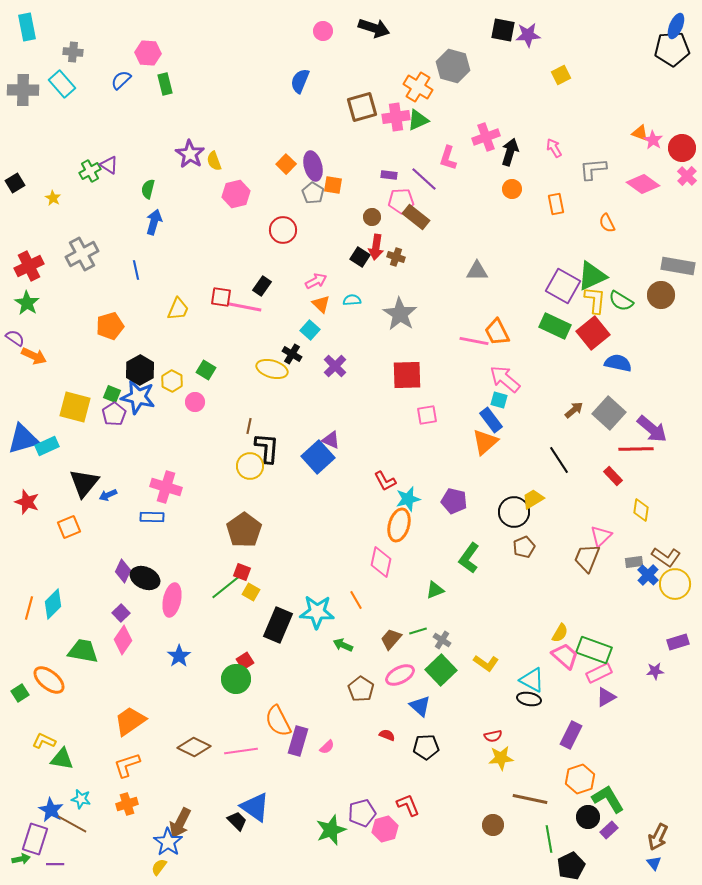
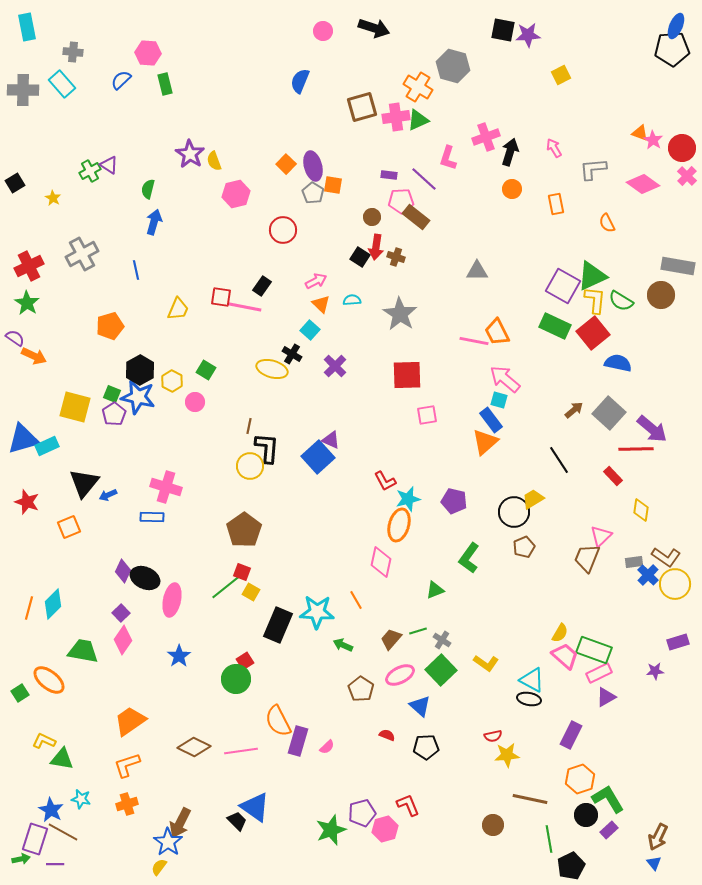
yellow star at (501, 758): moved 6 px right, 3 px up
black circle at (588, 817): moved 2 px left, 2 px up
brown line at (72, 824): moved 9 px left, 8 px down
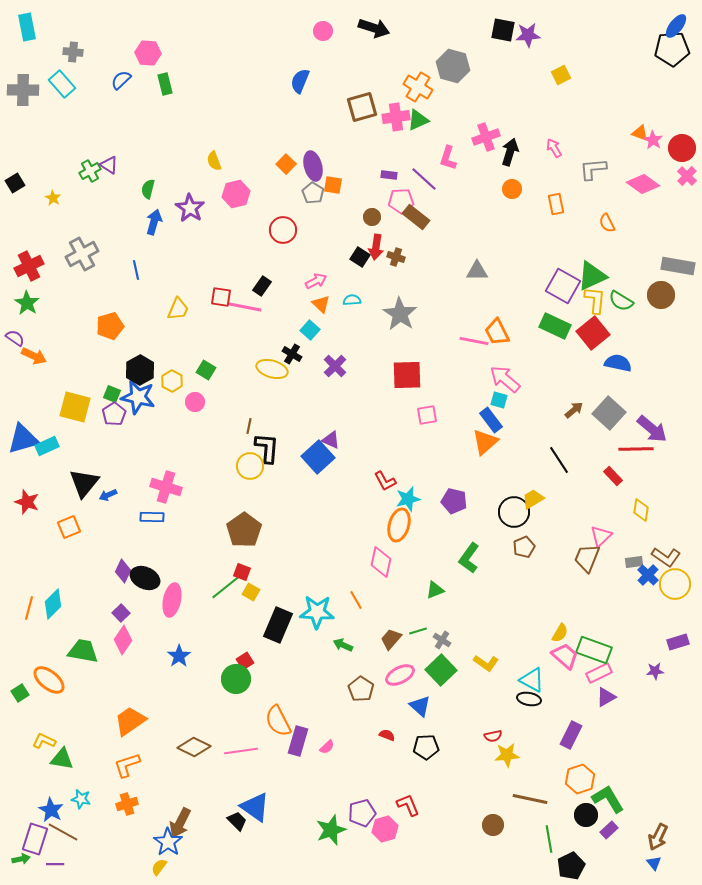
blue ellipse at (676, 26): rotated 15 degrees clockwise
purple star at (190, 154): moved 54 px down
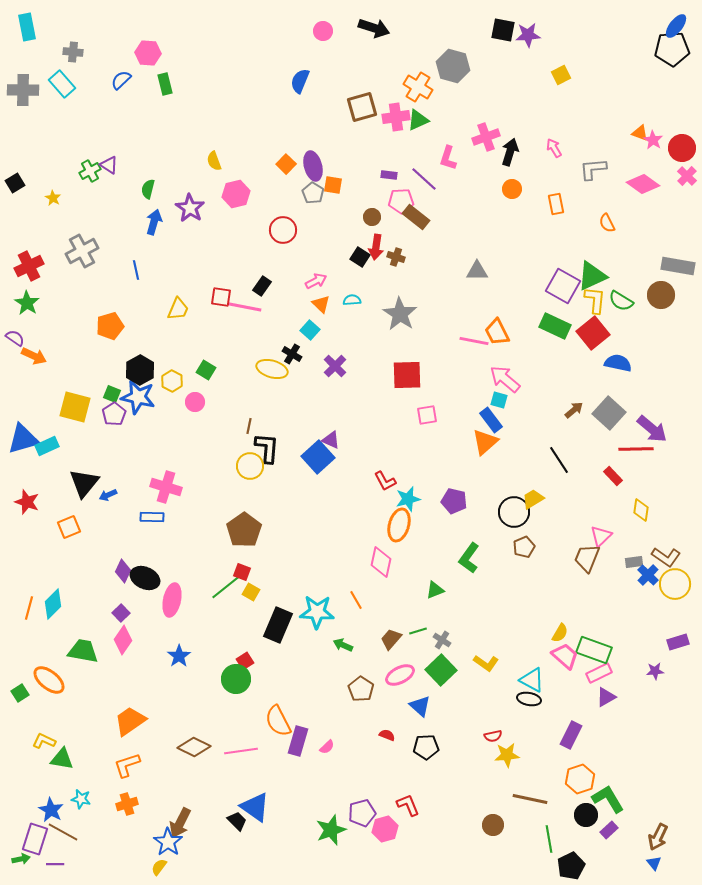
gray cross at (82, 254): moved 3 px up
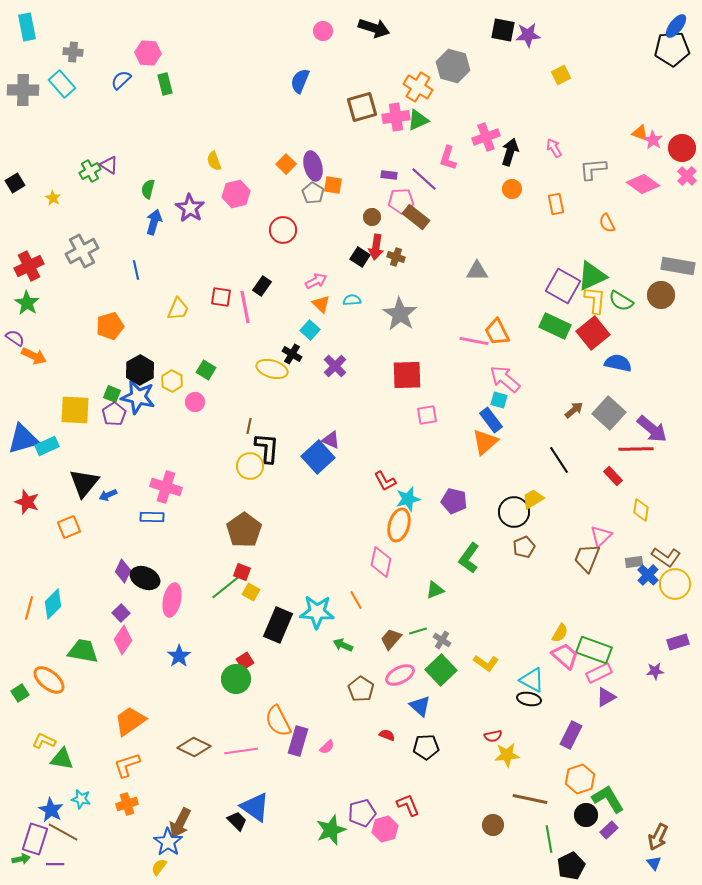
pink line at (245, 307): rotated 68 degrees clockwise
yellow square at (75, 407): moved 3 px down; rotated 12 degrees counterclockwise
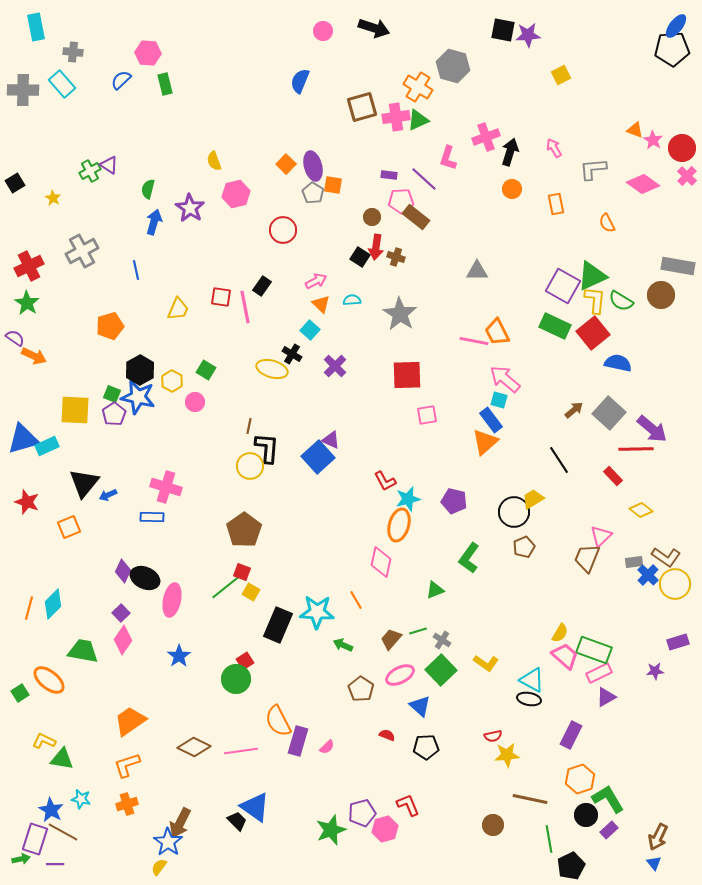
cyan rectangle at (27, 27): moved 9 px right
orange triangle at (640, 133): moved 5 px left, 3 px up
yellow diamond at (641, 510): rotated 60 degrees counterclockwise
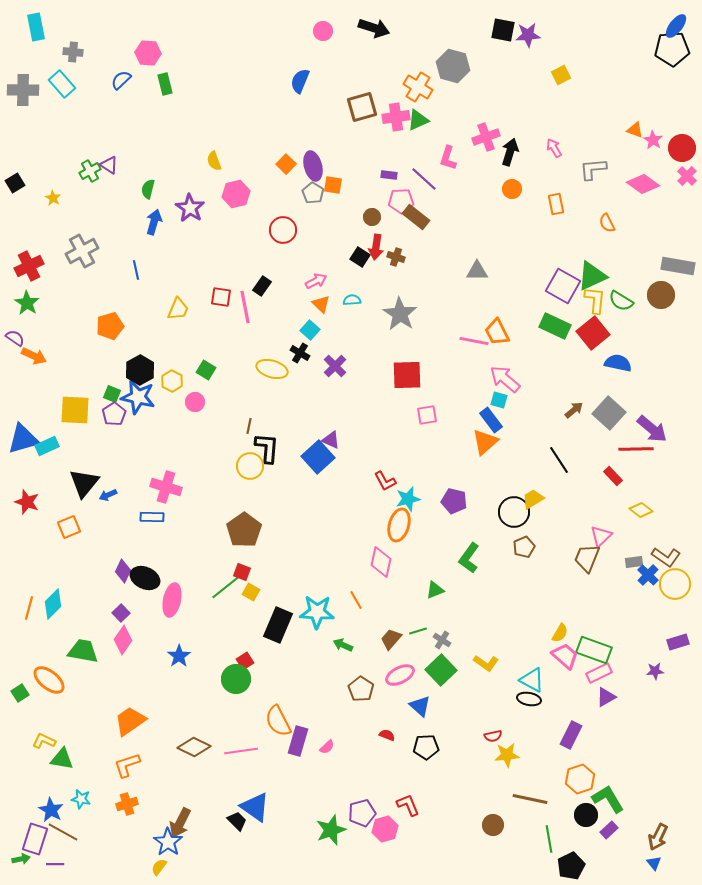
black cross at (292, 354): moved 8 px right, 1 px up
